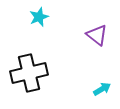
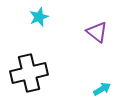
purple triangle: moved 3 px up
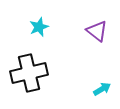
cyan star: moved 10 px down
purple triangle: moved 1 px up
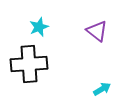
black cross: moved 9 px up; rotated 9 degrees clockwise
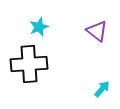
cyan arrow: rotated 18 degrees counterclockwise
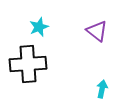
black cross: moved 1 px left
cyan arrow: rotated 30 degrees counterclockwise
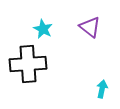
cyan star: moved 4 px right, 2 px down; rotated 24 degrees counterclockwise
purple triangle: moved 7 px left, 4 px up
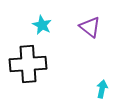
cyan star: moved 1 px left, 4 px up
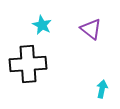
purple triangle: moved 1 px right, 2 px down
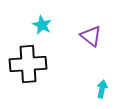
purple triangle: moved 7 px down
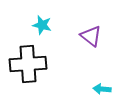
cyan star: rotated 12 degrees counterclockwise
cyan arrow: rotated 96 degrees counterclockwise
